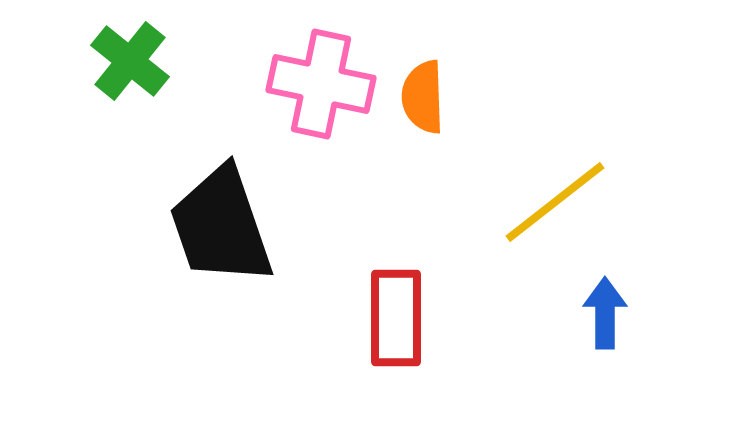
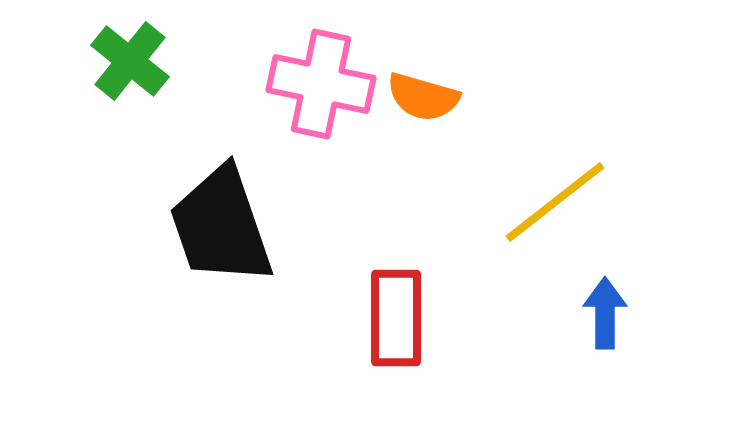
orange semicircle: rotated 72 degrees counterclockwise
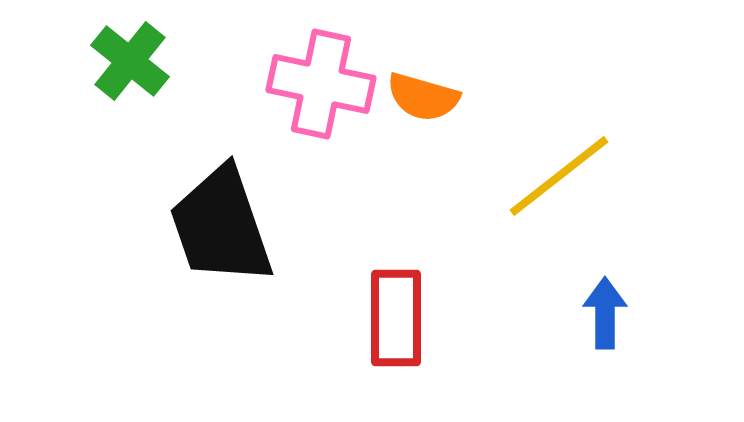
yellow line: moved 4 px right, 26 px up
